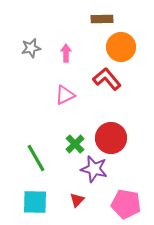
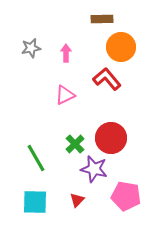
pink pentagon: moved 8 px up
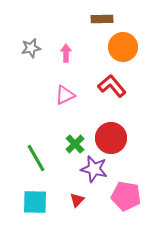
orange circle: moved 2 px right
red L-shape: moved 5 px right, 7 px down
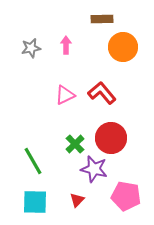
pink arrow: moved 8 px up
red L-shape: moved 10 px left, 7 px down
green line: moved 3 px left, 3 px down
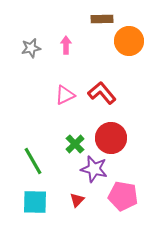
orange circle: moved 6 px right, 6 px up
pink pentagon: moved 3 px left
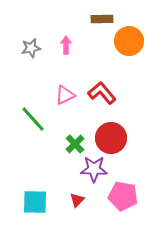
green line: moved 42 px up; rotated 12 degrees counterclockwise
purple star: rotated 12 degrees counterclockwise
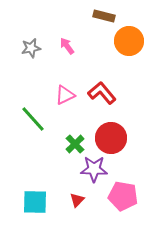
brown rectangle: moved 2 px right, 3 px up; rotated 15 degrees clockwise
pink arrow: moved 1 px right, 1 px down; rotated 36 degrees counterclockwise
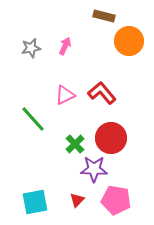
pink arrow: moved 2 px left; rotated 60 degrees clockwise
pink pentagon: moved 7 px left, 4 px down
cyan square: rotated 12 degrees counterclockwise
